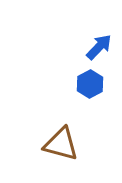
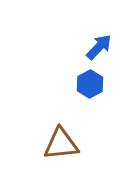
brown triangle: rotated 21 degrees counterclockwise
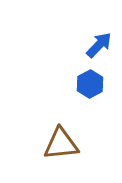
blue arrow: moved 2 px up
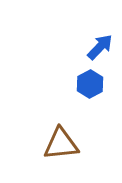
blue arrow: moved 1 px right, 2 px down
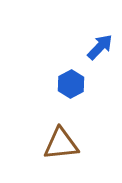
blue hexagon: moved 19 px left
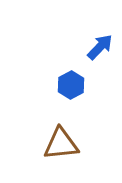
blue hexagon: moved 1 px down
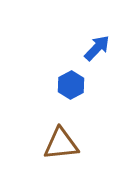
blue arrow: moved 3 px left, 1 px down
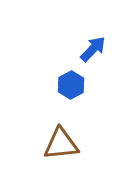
blue arrow: moved 4 px left, 1 px down
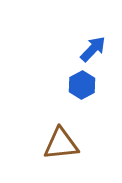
blue hexagon: moved 11 px right
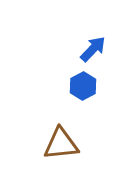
blue hexagon: moved 1 px right, 1 px down
